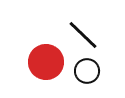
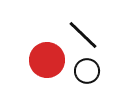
red circle: moved 1 px right, 2 px up
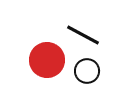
black line: rotated 16 degrees counterclockwise
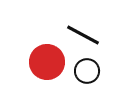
red circle: moved 2 px down
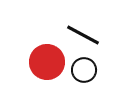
black circle: moved 3 px left, 1 px up
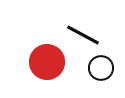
black circle: moved 17 px right, 2 px up
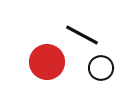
black line: moved 1 px left
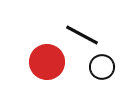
black circle: moved 1 px right, 1 px up
